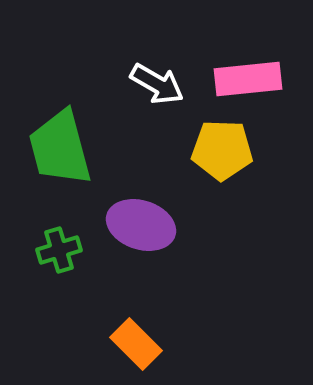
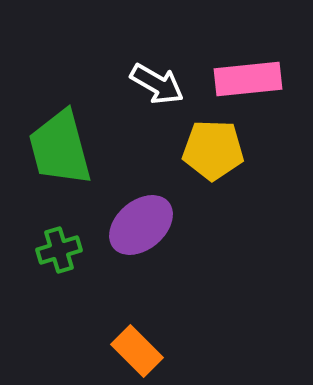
yellow pentagon: moved 9 px left
purple ellipse: rotated 58 degrees counterclockwise
orange rectangle: moved 1 px right, 7 px down
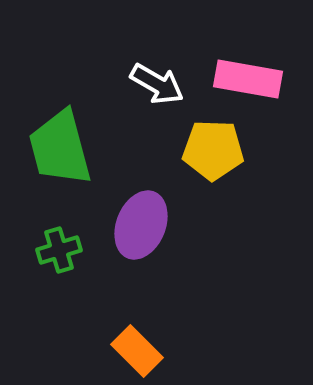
pink rectangle: rotated 16 degrees clockwise
purple ellipse: rotated 28 degrees counterclockwise
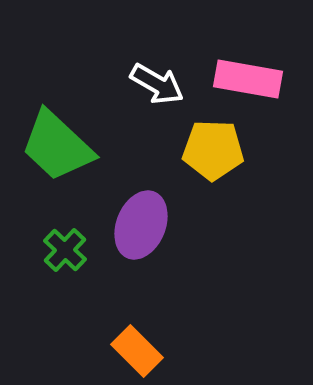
green trapezoid: moved 3 px left, 2 px up; rotated 32 degrees counterclockwise
green cross: moved 6 px right; rotated 30 degrees counterclockwise
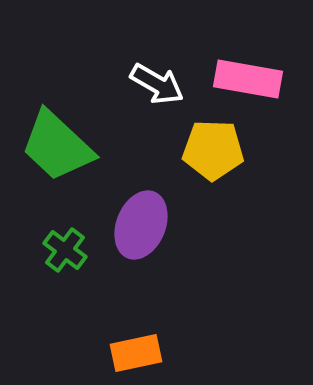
green cross: rotated 6 degrees counterclockwise
orange rectangle: moved 1 px left, 2 px down; rotated 57 degrees counterclockwise
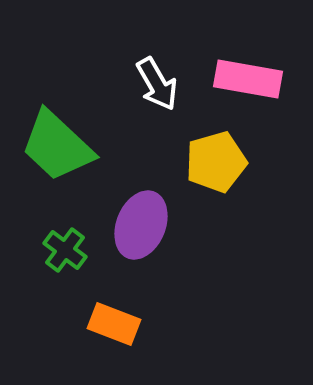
white arrow: rotated 30 degrees clockwise
yellow pentagon: moved 3 px right, 12 px down; rotated 18 degrees counterclockwise
orange rectangle: moved 22 px left, 29 px up; rotated 33 degrees clockwise
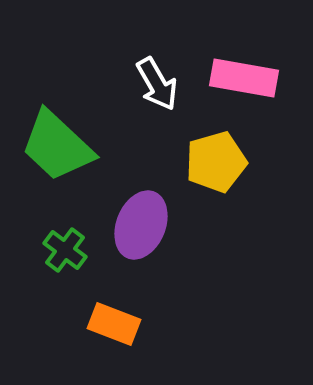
pink rectangle: moved 4 px left, 1 px up
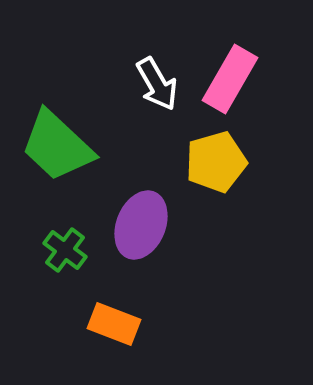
pink rectangle: moved 14 px left, 1 px down; rotated 70 degrees counterclockwise
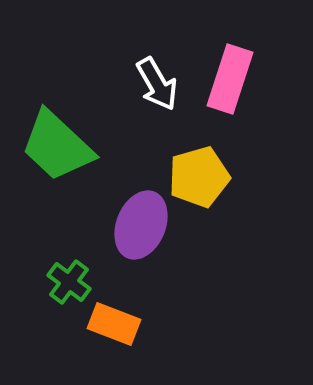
pink rectangle: rotated 12 degrees counterclockwise
yellow pentagon: moved 17 px left, 15 px down
green cross: moved 4 px right, 32 px down
